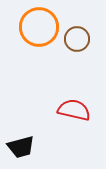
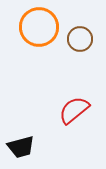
brown circle: moved 3 px right
red semicircle: rotated 52 degrees counterclockwise
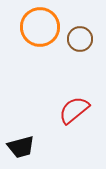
orange circle: moved 1 px right
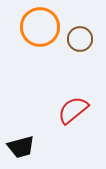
red semicircle: moved 1 px left
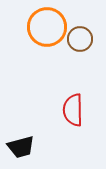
orange circle: moved 7 px right
red semicircle: rotated 52 degrees counterclockwise
